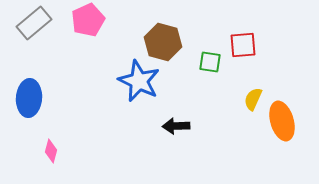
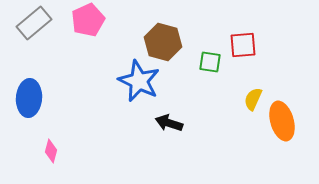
black arrow: moved 7 px left, 3 px up; rotated 20 degrees clockwise
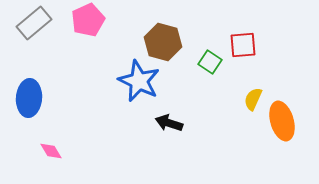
green square: rotated 25 degrees clockwise
pink diamond: rotated 45 degrees counterclockwise
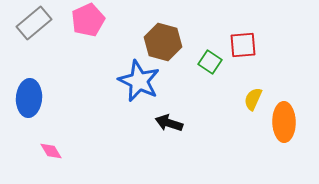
orange ellipse: moved 2 px right, 1 px down; rotated 15 degrees clockwise
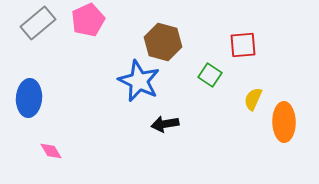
gray rectangle: moved 4 px right
green square: moved 13 px down
black arrow: moved 4 px left, 1 px down; rotated 28 degrees counterclockwise
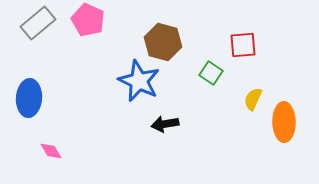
pink pentagon: rotated 24 degrees counterclockwise
green square: moved 1 px right, 2 px up
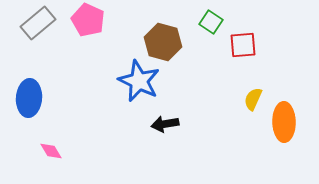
green square: moved 51 px up
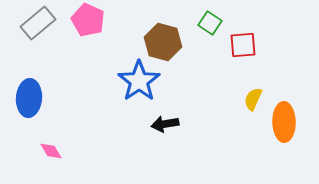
green square: moved 1 px left, 1 px down
blue star: rotated 12 degrees clockwise
